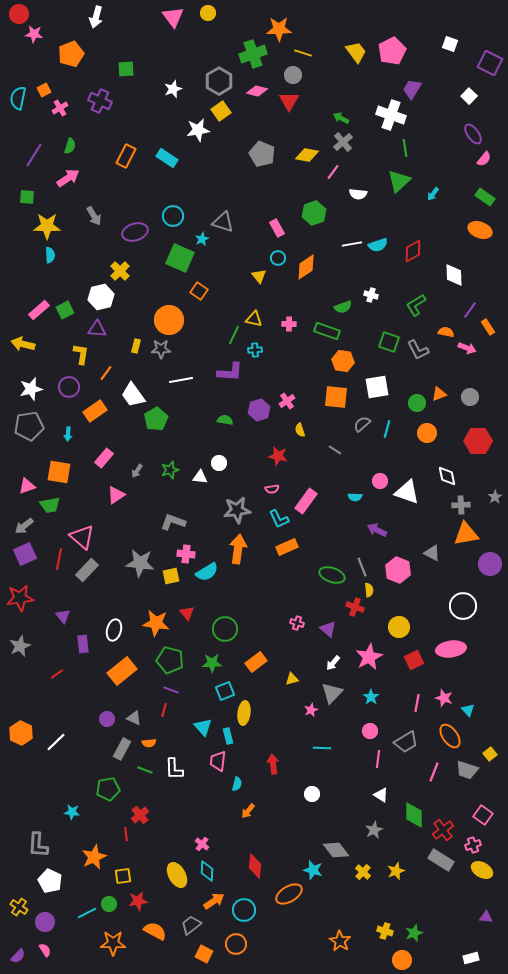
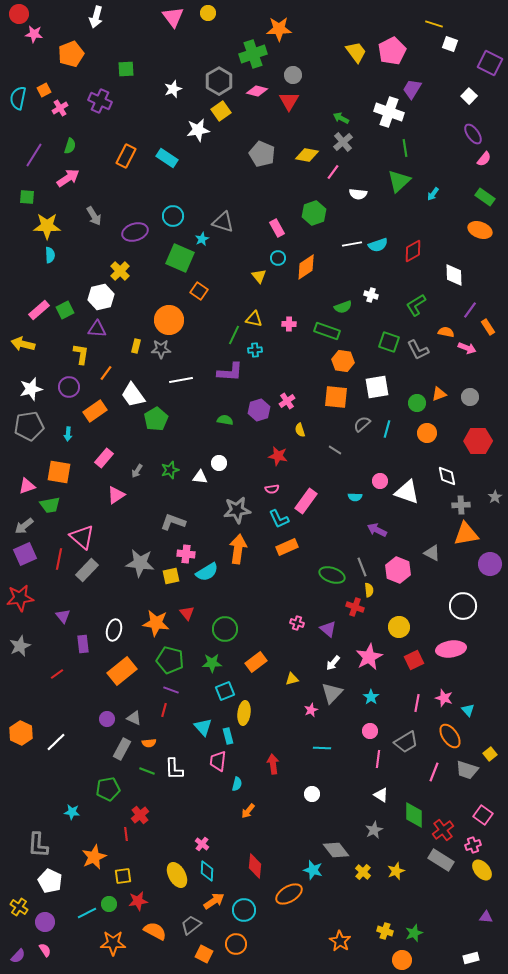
yellow line at (303, 53): moved 131 px right, 29 px up
white cross at (391, 115): moved 2 px left, 3 px up
green line at (145, 770): moved 2 px right, 1 px down
yellow ellipse at (482, 870): rotated 20 degrees clockwise
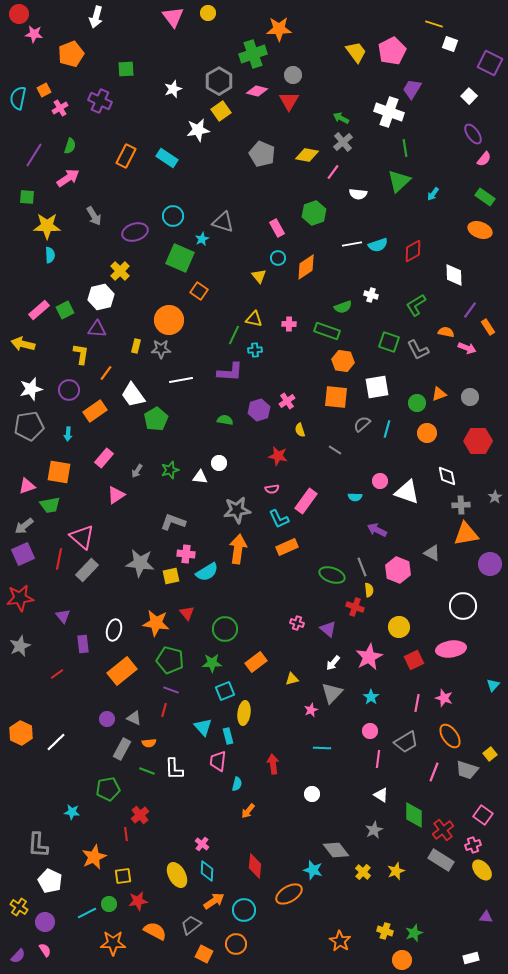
purple circle at (69, 387): moved 3 px down
purple square at (25, 554): moved 2 px left
cyan triangle at (468, 710): moved 25 px right, 25 px up; rotated 24 degrees clockwise
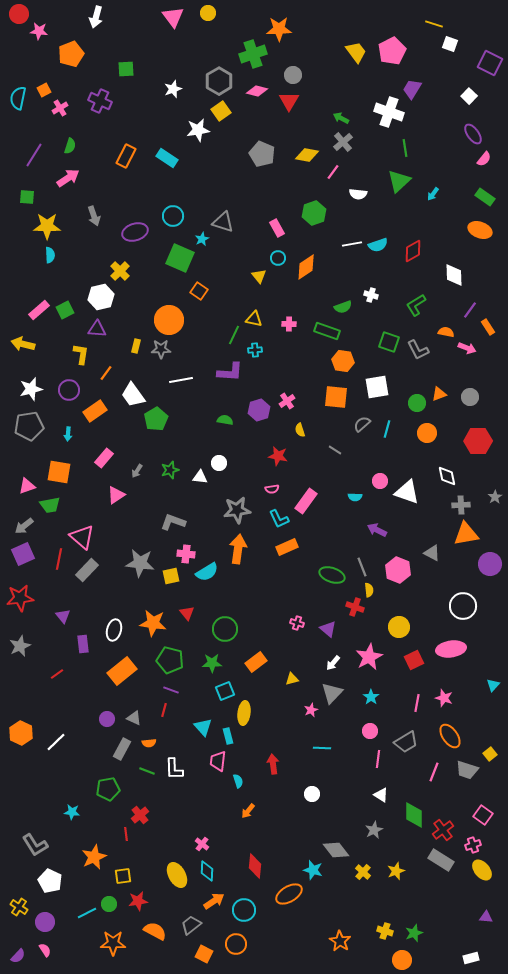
pink star at (34, 34): moved 5 px right, 3 px up
gray arrow at (94, 216): rotated 12 degrees clockwise
orange star at (156, 623): moved 3 px left
cyan semicircle at (237, 784): moved 1 px right, 3 px up; rotated 32 degrees counterclockwise
gray L-shape at (38, 845): moved 3 px left; rotated 36 degrees counterclockwise
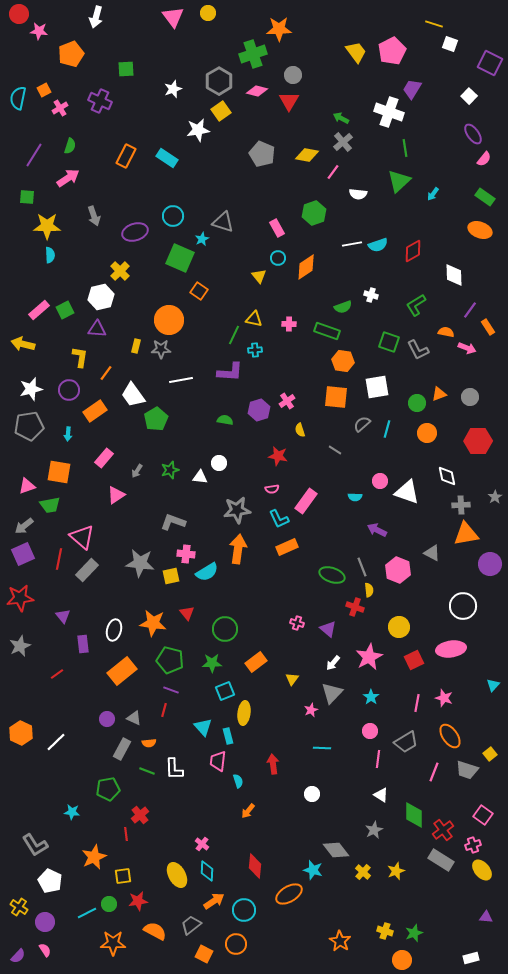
yellow L-shape at (81, 354): moved 1 px left, 3 px down
yellow triangle at (292, 679): rotated 40 degrees counterclockwise
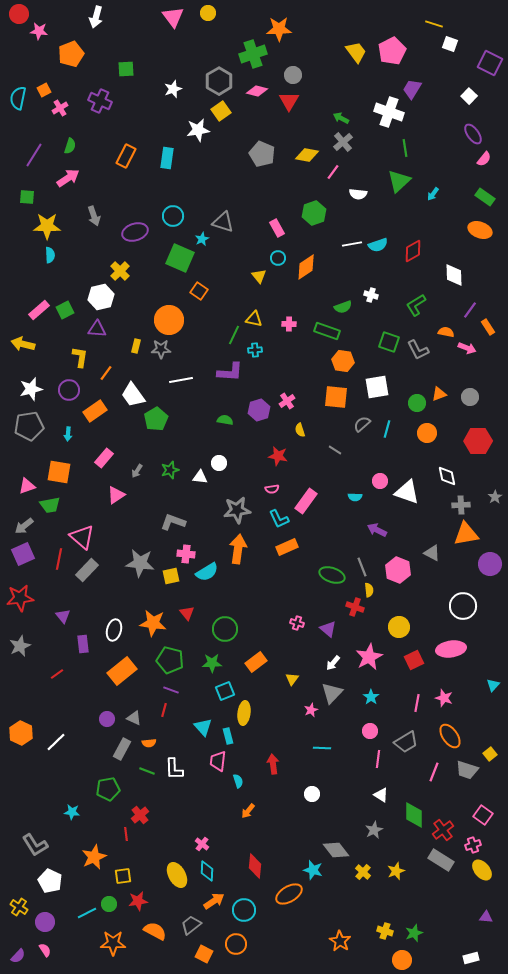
cyan rectangle at (167, 158): rotated 65 degrees clockwise
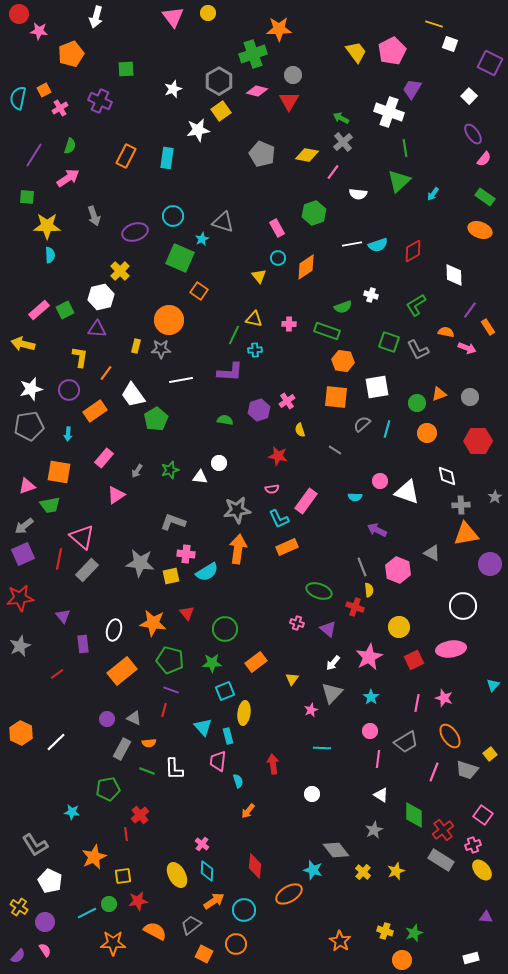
green ellipse at (332, 575): moved 13 px left, 16 px down
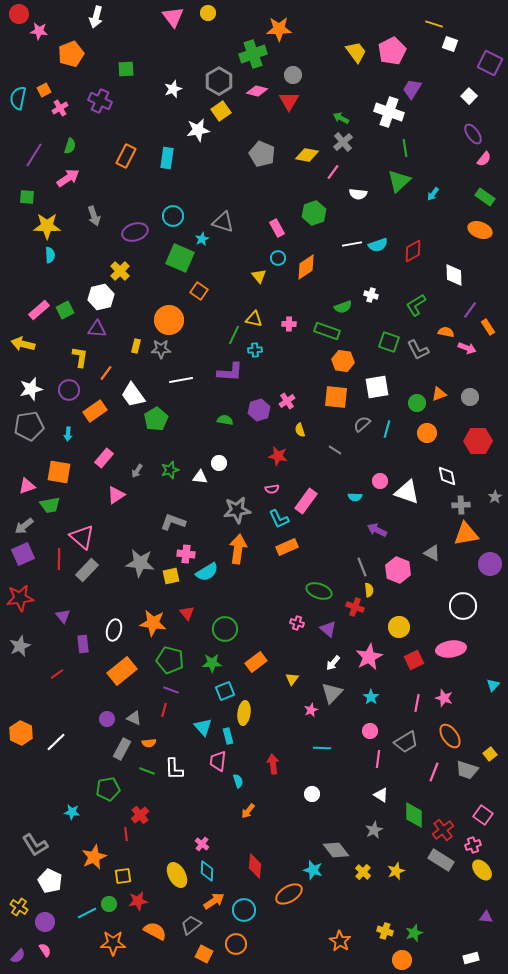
red line at (59, 559): rotated 10 degrees counterclockwise
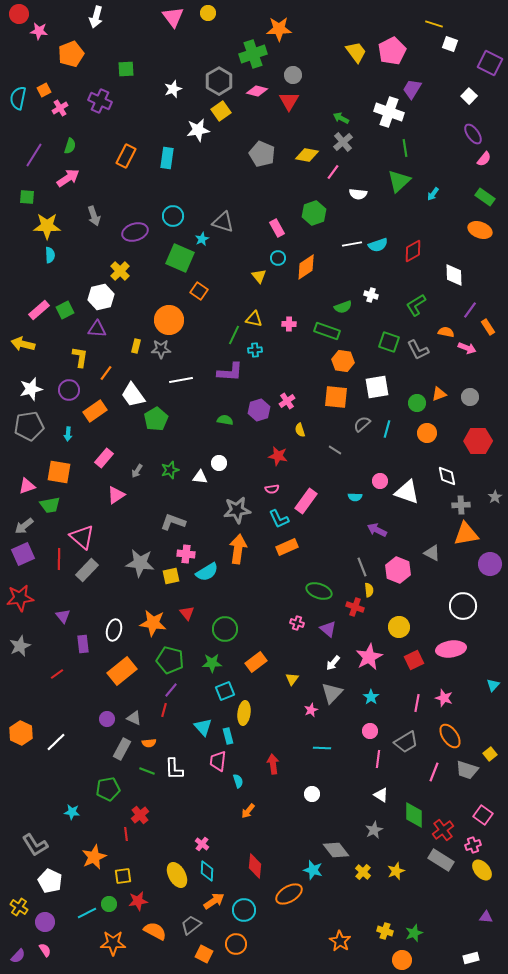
purple line at (171, 690): rotated 70 degrees counterclockwise
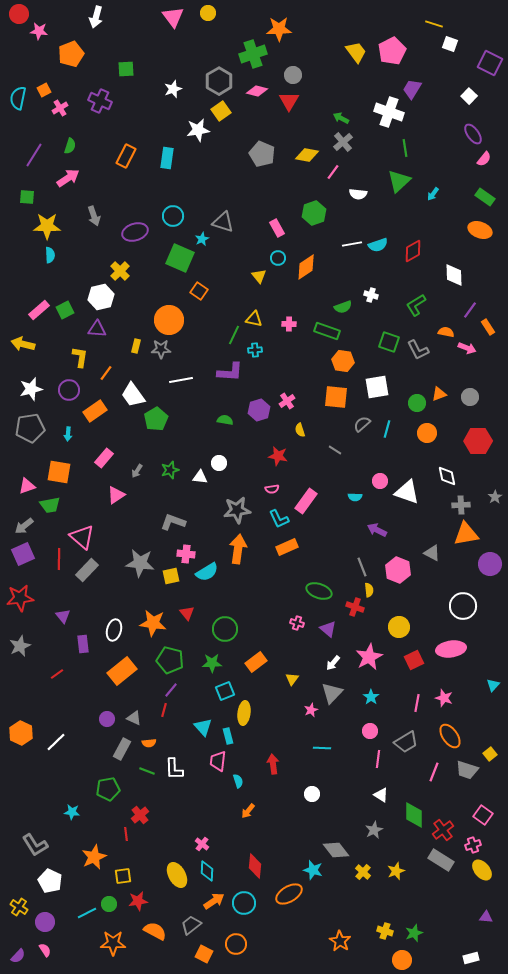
gray pentagon at (29, 426): moved 1 px right, 2 px down
cyan circle at (244, 910): moved 7 px up
